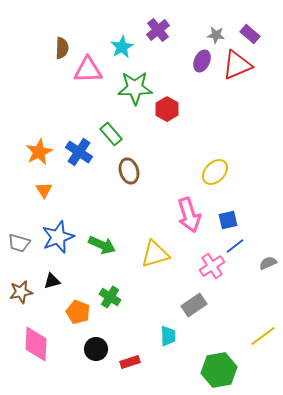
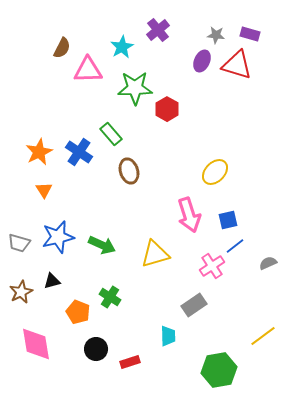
purple rectangle: rotated 24 degrees counterclockwise
brown semicircle: rotated 25 degrees clockwise
red triangle: rotated 40 degrees clockwise
blue star: rotated 8 degrees clockwise
brown star: rotated 15 degrees counterclockwise
pink diamond: rotated 12 degrees counterclockwise
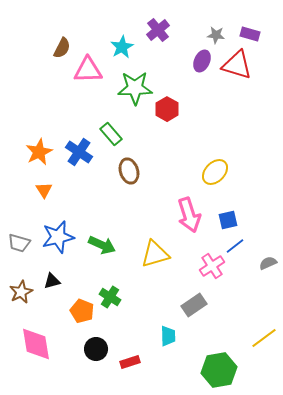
orange pentagon: moved 4 px right, 1 px up
yellow line: moved 1 px right, 2 px down
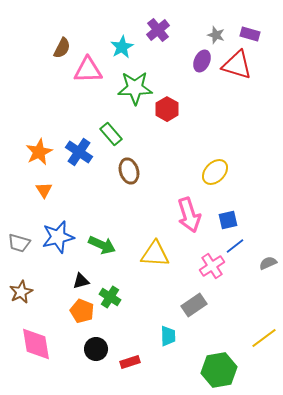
gray star: rotated 12 degrees clockwise
yellow triangle: rotated 20 degrees clockwise
black triangle: moved 29 px right
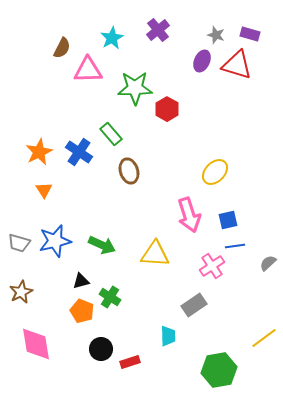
cyan star: moved 10 px left, 9 px up
blue star: moved 3 px left, 4 px down
blue line: rotated 30 degrees clockwise
gray semicircle: rotated 18 degrees counterclockwise
black circle: moved 5 px right
